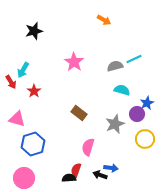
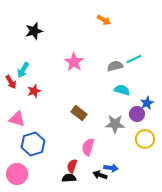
red star: rotated 16 degrees clockwise
gray star: rotated 24 degrees clockwise
red semicircle: moved 4 px left, 4 px up
pink circle: moved 7 px left, 4 px up
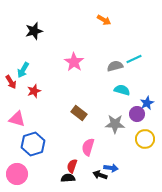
black semicircle: moved 1 px left
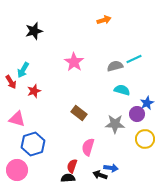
orange arrow: rotated 48 degrees counterclockwise
pink circle: moved 4 px up
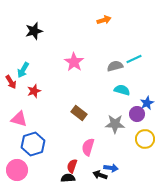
pink triangle: moved 2 px right
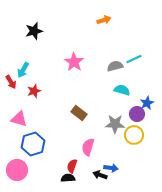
yellow circle: moved 11 px left, 4 px up
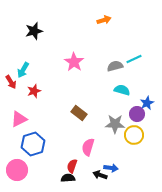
pink triangle: rotated 42 degrees counterclockwise
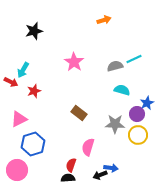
red arrow: rotated 32 degrees counterclockwise
yellow circle: moved 4 px right
red semicircle: moved 1 px left, 1 px up
black arrow: rotated 40 degrees counterclockwise
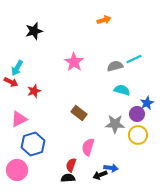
cyan arrow: moved 6 px left, 2 px up
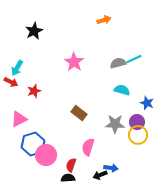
black star: rotated 12 degrees counterclockwise
gray semicircle: moved 3 px right, 3 px up
blue star: rotated 24 degrees counterclockwise
purple circle: moved 8 px down
pink circle: moved 29 px right, 15 px up
